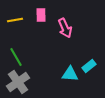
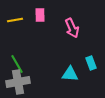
pink rectangle: moved 1 px left
pink arrow: moved 7 px right
green line: moved 1 px right, 7 px down
cyan rectangle: moved 2 px right, 3 px up; rotated 72 degrees counterclockwise
gray cross: rotated 25 degrees clockwise
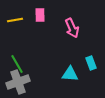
gray cross: rotated 10 degrees counterclockwise
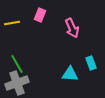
pink rectangle: rotated 24 degrees clockwise
yellow line: moved 3 px left, 3 px down
gray cross: moved 1 px left, 1 px down
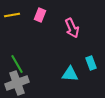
yellow line: moved 8 px up
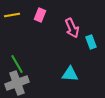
cyan rectangle: moved 21 px up
